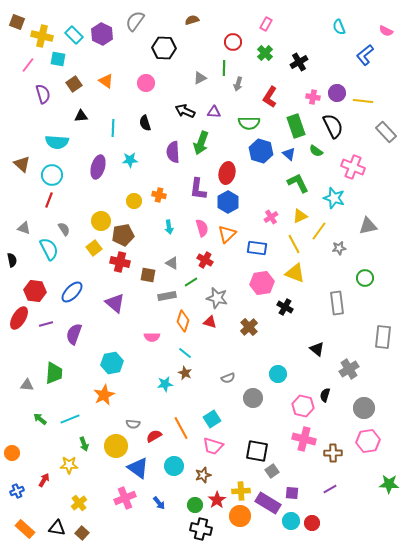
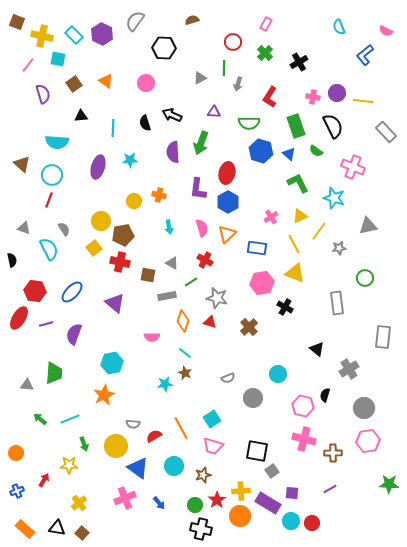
black arrow at (185, 111): moved 13 px left, 4 px down
orange circle at (12, 453): moved 4 px right
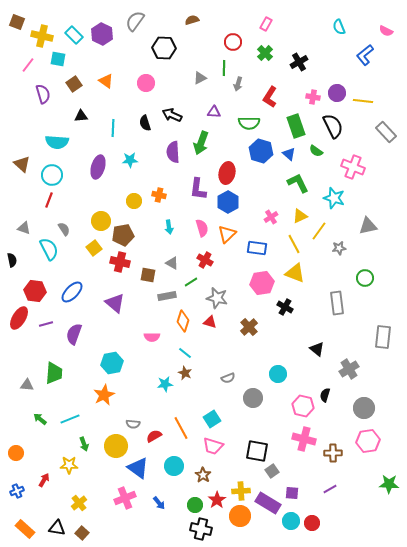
brown star at (203, 475): rotated 21 degrees counterclockwise
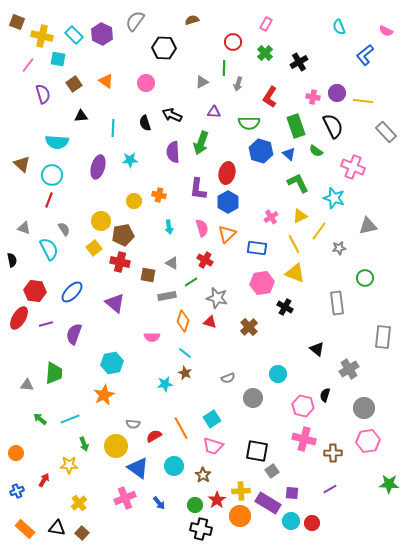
gray triangle at (200, 78): moved 2 px right, 4 px down
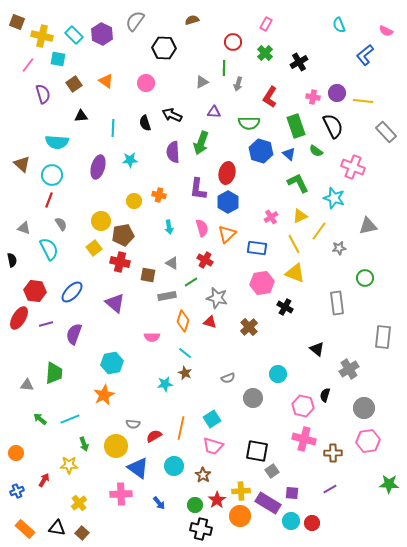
cyan semicircle at (339, 27): moved 2 px up
gray semicircle at (64, 229): moved 3 px left, 5 px up
orange line at (181, 428): rotated 40 degrees clockwise
pink cross at (125, 498): moved 4 px left, 4 px up; rotated 20 degrees clockwise
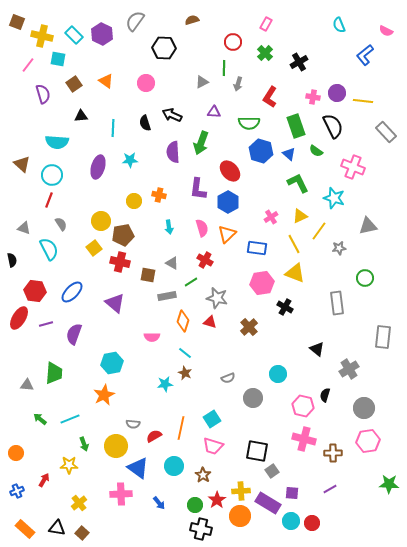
red ellipse at (227, 173): moved 3 px right, 2 px up; rotated 55 degrees counterclockwise
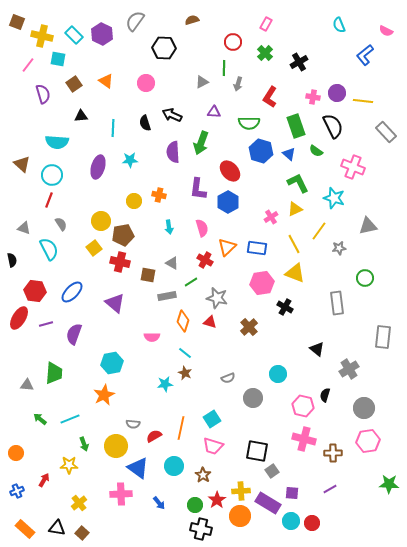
yellow triangle at (300, 216): moved 5 px left, 7 px up
orange triangle at (227, 234): moved 13 px down
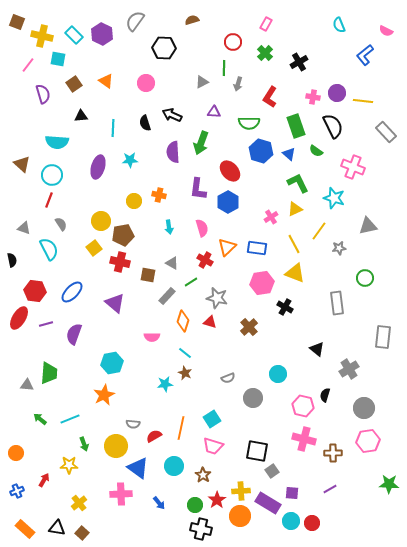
gray rectangle at (167, 296): rotated 36 degrees counterclockwise
green trapezoid at (54, 373): moved 5 px left
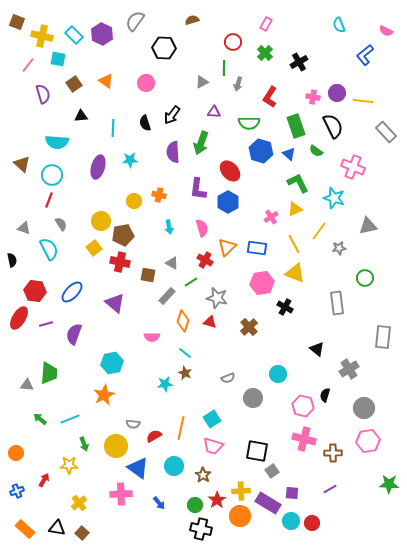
black arrow at (172, 115): rotated 78 degrees counterclockwise
